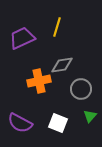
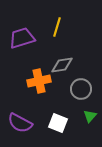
purple trapezoid: rotated 8 degrees clockwise
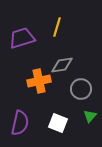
purple semicircle: rotated 105 degrees counterclockwise
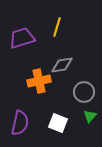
gray circle: moved 3 px right, 3 px down
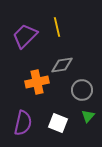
yellow line: rotated 30 degrees counterclockwise
purple trapezoid: moved 3 px right, 2 px up; rotated 28 degrees counterclockwise
orange cross: moved 2 px left, 1 px down
gray circle: moved 2 px left, 2 px up
green triangle: moved 2 px left
purple semicircle: moved 3 px right
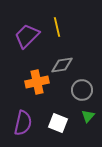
purple trapezoid: moved 2 px right
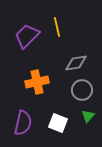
gray diamond: moved 14 px right, 2 px up
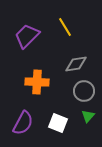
yellow line: moved 8 px right; rotated 18 degrees counterclockwise
gray diamond: moved 1 px down
orange cross: rotated 15 degrees clockwise
gray circle: moved 2 px right, 1 px down
purple semicircle: rotated 15 degrees clockwise
